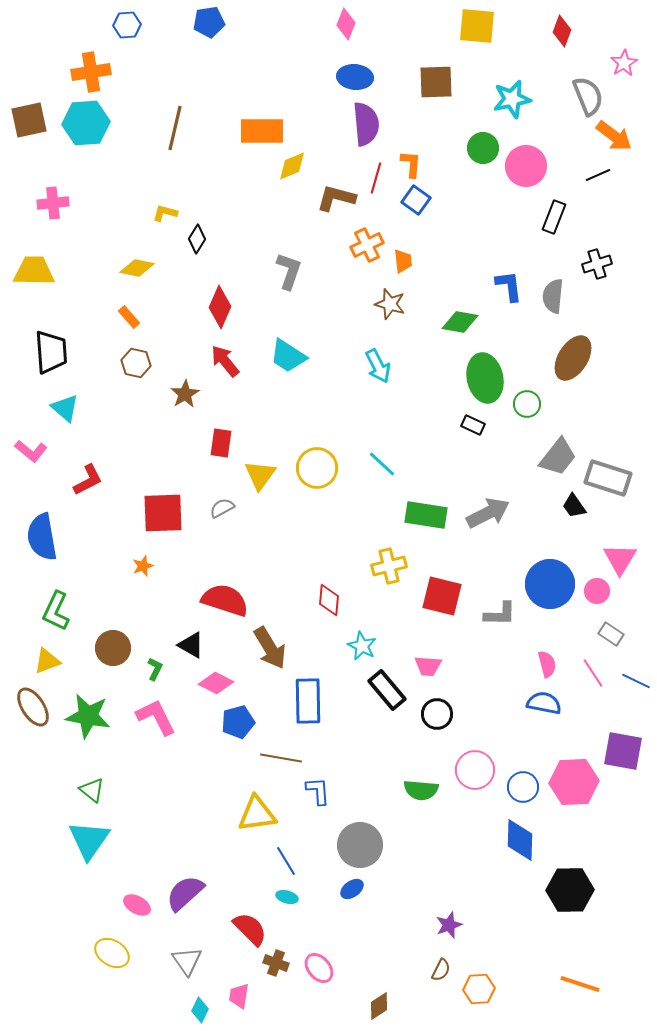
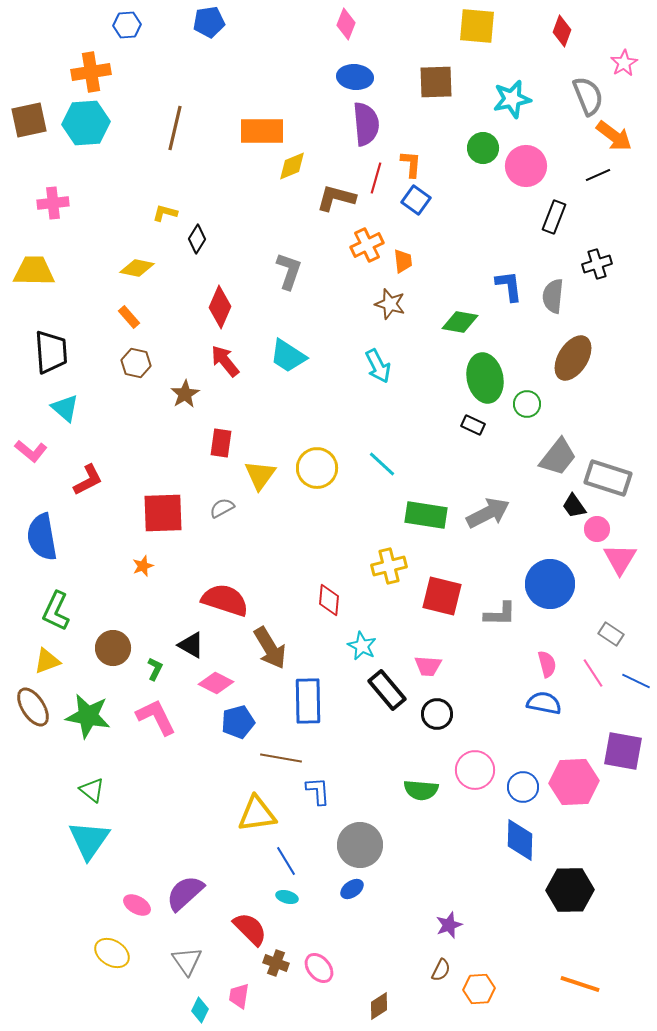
pink circle at (597, 591): moved 62 px up
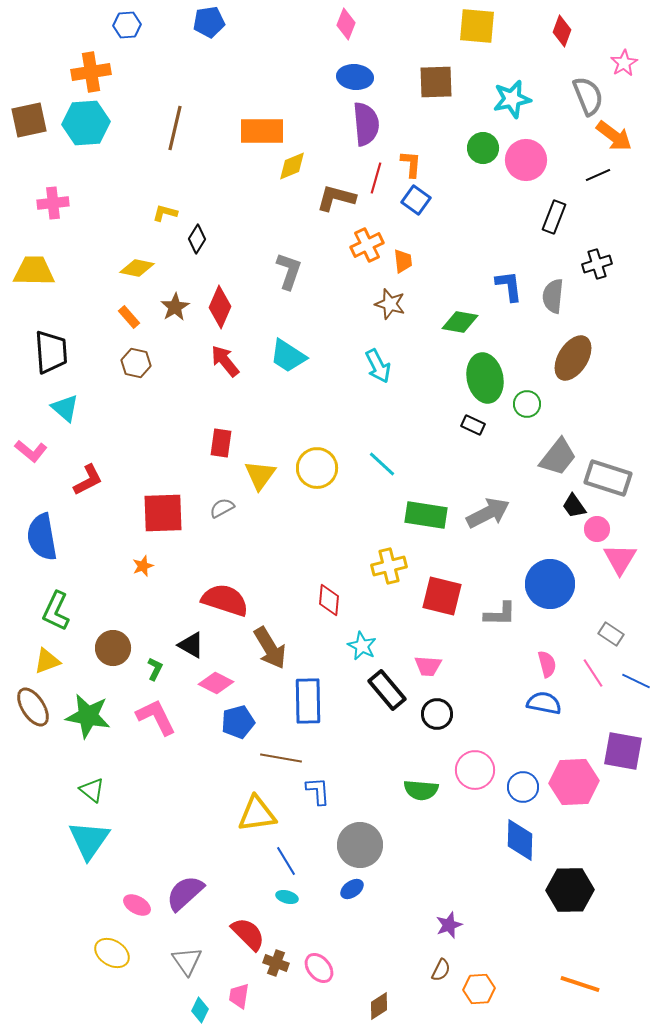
pink circle at (526, 166): moved 6 px up
brown star at (185, 394): moved 10 px left, 87 px up
red semicircle at (250, 929): moved 2 px left, 5 px down
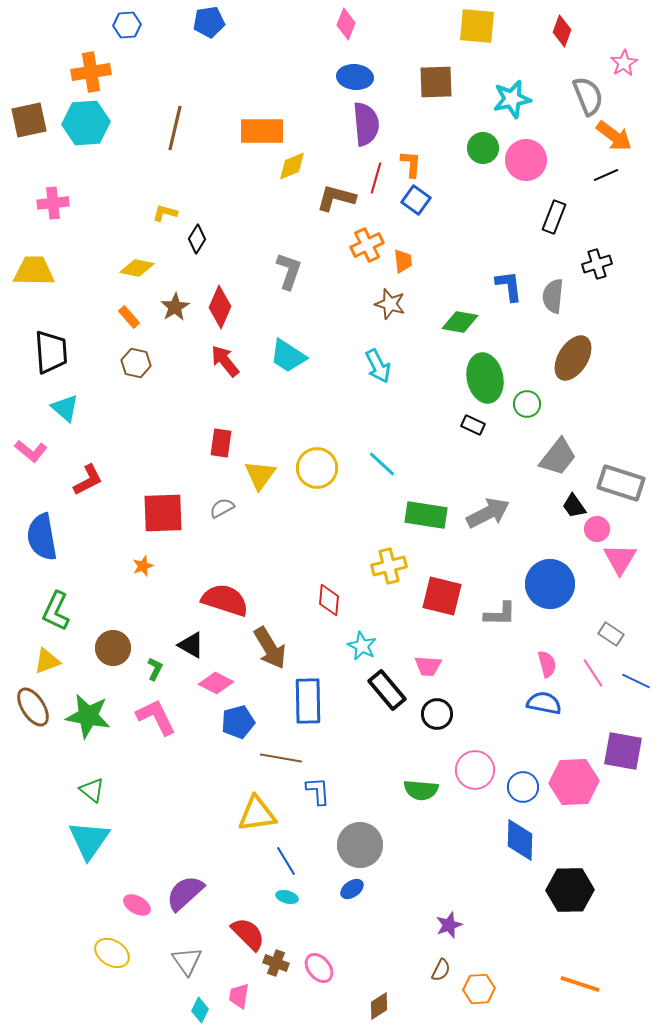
black line at (598, 175): moved 8 px right
gray rectangle at (608, 478): moved 13 px right, 5 px down
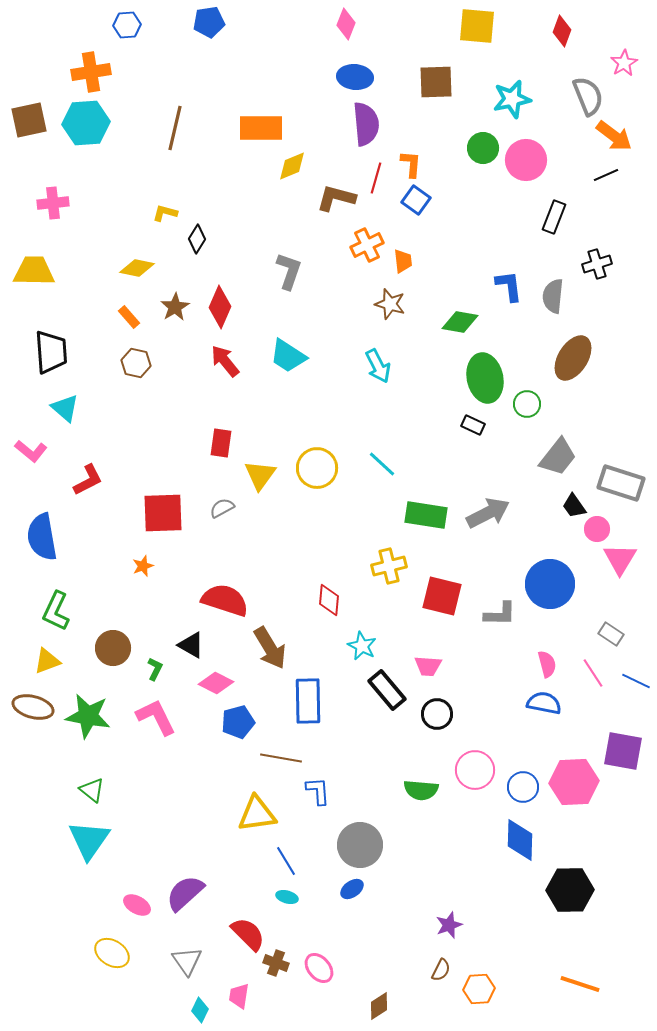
orange rectangle at (262, 131): moved 1 px left, 3 px up
brown ellipse at (33, 707): rotated 42 degrees counterclockwise
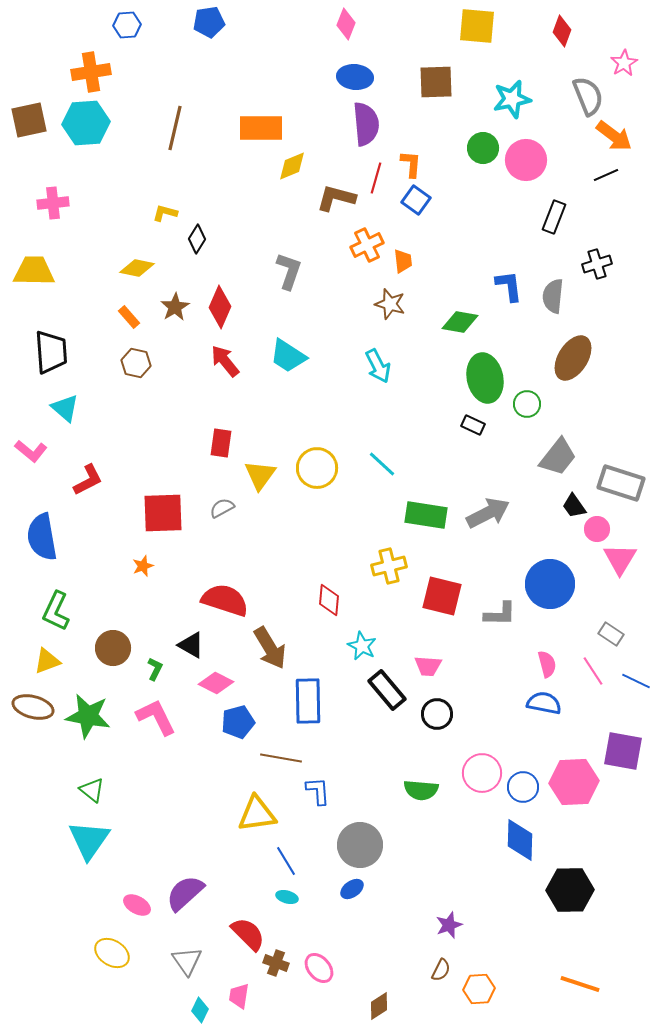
pink line at (593, 673): moved 2 px up
pink circle at (475, 770): moved 7 px right, 3 px down
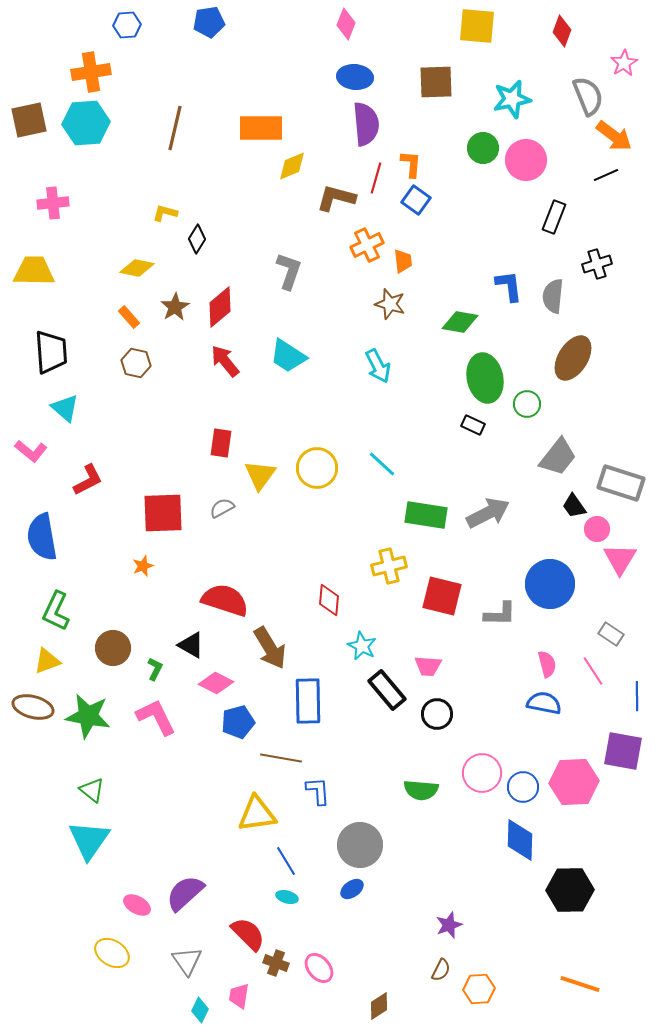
red diamond at (220, 307): rotated 27 degrees clockwise
blue line at (636, 681): moved 1 px right, 15 px down; rotated 64 degrees clockwise
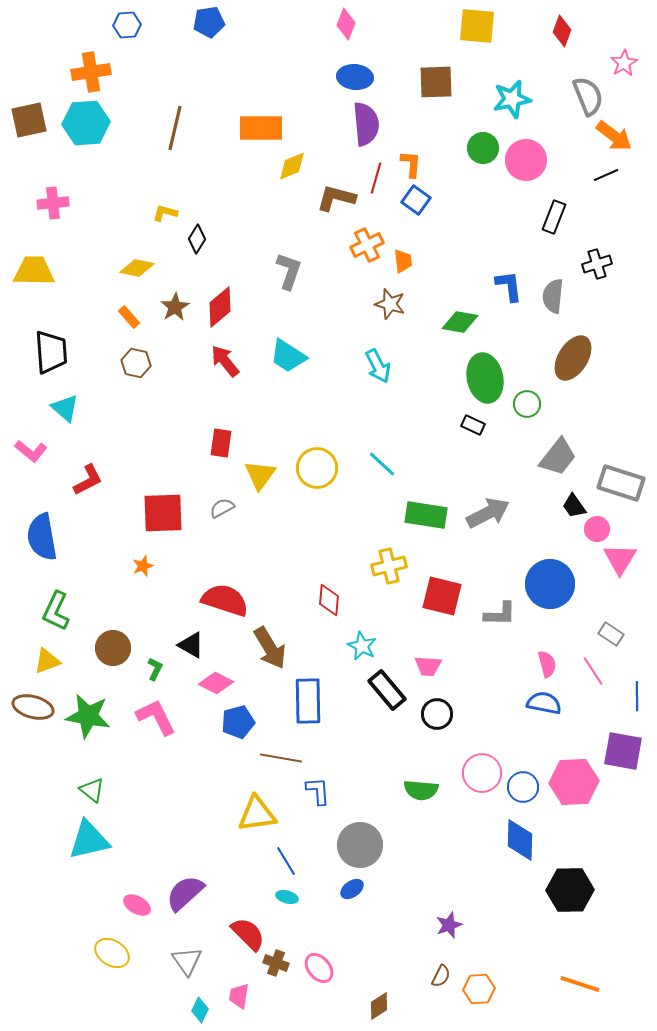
cyan triangle at (89, 840): rotated 42 degrees clockwise
brown semicircle at (441, 970): moved 6 px down
